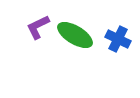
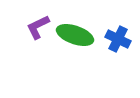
green ellipse: rotated 12 degrees counterclockwise
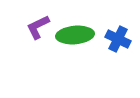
green ellipse: rotated 24 degrees counterclockwise
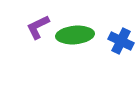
blue cross: moved 3 px right, 2 px down
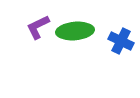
green ellipse: moved 4 px up
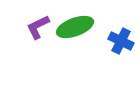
green ellipse: moved 4 px up; rotated 15 degrees counterclockwise
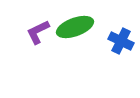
purple L-shape: moved 5 px down
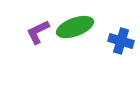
blue cross: rotated 10 degrees counterclockwise
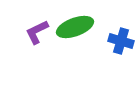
purple L-shape: moved 1 px left
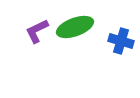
purple L-shape: moved 1 px up
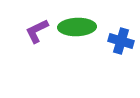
green ellipse: moved 2 px right; rotated 18 degrees clockwise
